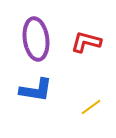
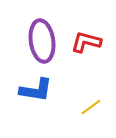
purple ellipse: moved 6 px right, 2 px down
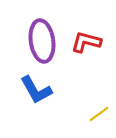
blue L-shape: rotated 52 degrees clockwise
yellow line: moved 8 px right, 7 px down
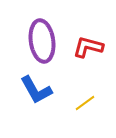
red L-shape: moved 2 px right, 5 px down
yellow line: moved 14 px left, 11 px up
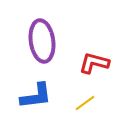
red L-shape: moved 6 px right, 16 px down
blue L-shape: moved 6 px down; rotated 68 degrees counterclockwise
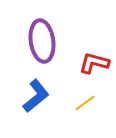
blue L-shape: rotated 32 degrees counterclockwise
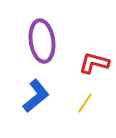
yellow line: rotated 20 degrees counterclockwise
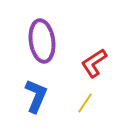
red L-shape: rotated 48 degrees counterclockwise
blue L-shape: rotated 28 degrees counterclockwise
